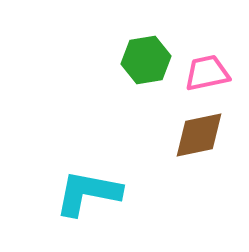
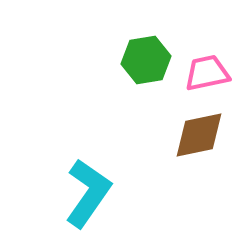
cyan L-shape: rotated 114 degrees clockwise
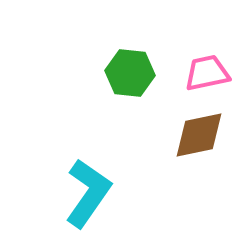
green hexagon: moved 16 px left, 13 px down; rotated 15 degrees clockwise
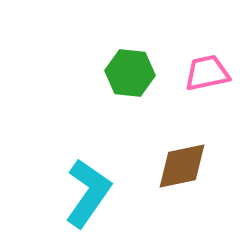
brown diamond: moved 17 px left, 31 px down
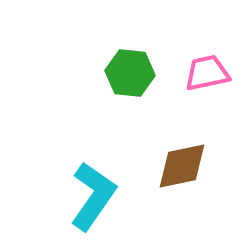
cyan L-shape: moved 5 px right, 3 px down
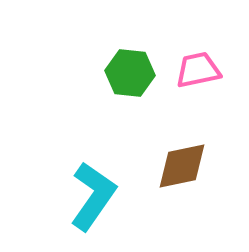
pink trapezoid: moved 9 px left, 3 px up
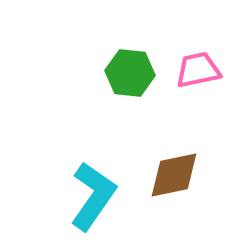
brown diamond: moved 8 px left, 9 px down
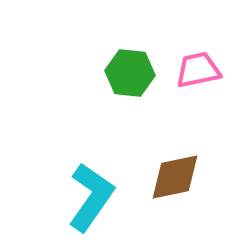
brown diamond: moved 1 px right, 2 px down
cyan L-shape: moved 2 px left, 1 px down
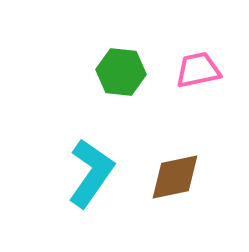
green hexagon: moved 9 px left, 1 px up
cyan L-shape: moved 24 px up
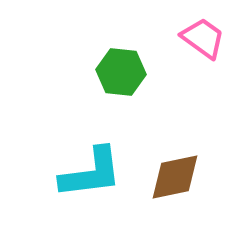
pink trapezoid: moved 5 px right, 32 px up; rotated 48 degrees clockwise
cyan L-shape: rotated 48 degrees clockwise
